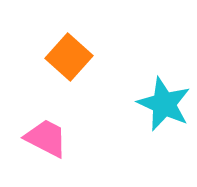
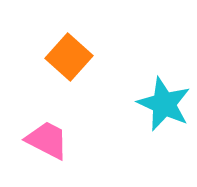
pink trapezoid: moved 1 px right, 2 px down
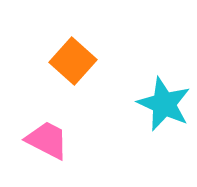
orange square: moved 4 px right, 4 px down
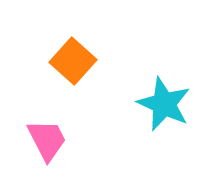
pink trapezoid: rotated 36 degrees clockwise
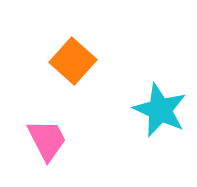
cyan star: moved 4 px left, 6 px down
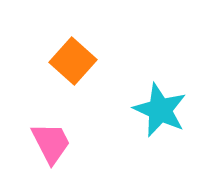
pink trapezoid: moved 4 px right, 3 px down
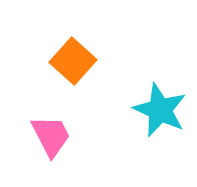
pink trapezoid: moved 7 px up
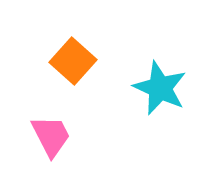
cyan star: moved 22 px up
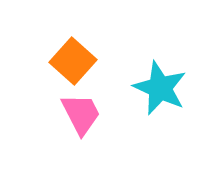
pink trapezoid: moved 30 px right, 22 px up
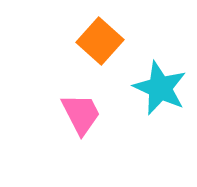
orange square: moved 27 px right, 20 px up
